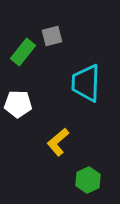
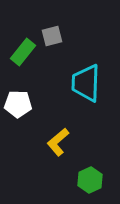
green hexagon: moved 2 px right
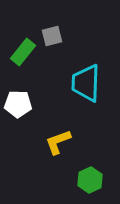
yellow L-shape: rotated 20 degrees clockwise
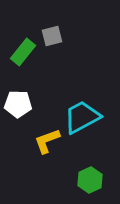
cyan trapezoid: moved 4 px left, 34 px down; rotated 60 degrees clockwise
yellow L-shape: moved 11 px left, 1 px up
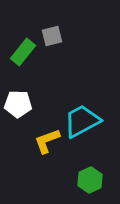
cyan trapezoid: moved 4 px down
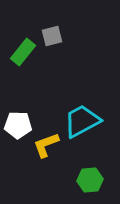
white pentagon: moved 21 px down
yellow L-shape: moved 1 px left, 4 px down
green hexagon: rotated 20 degrees clockwise
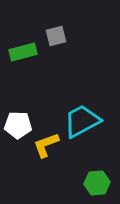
gray square: moved 4 px right
green rectangle: rotated 36 degrees clockwise
green hexagon: moved 7 px right, 3 px down
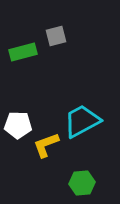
green hexagon: moved 15 px left
